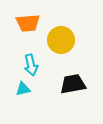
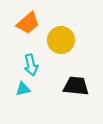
orange trapezoid: rotated 35 degrees counterclockwise
black trapezoid: moved 3 px right, 2 px down; rotated 16 degrees clockwise
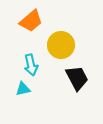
orange trapezoid: moved 3 px right, 2 px up
yellow circle: moved 5 px down
black trapezoid: moved 1 px right, 8 px up; rotated 56 degrees clockwise
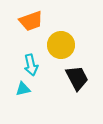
orange trapezoid: rotated 20 degrees clockwise
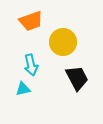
yellow circle: moved 2 px right, 3 px up
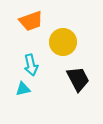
black trapezoid: moved 1 px right, 1 px down
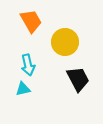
orange trapezoid: rotated 100 degrees counterclockwise
yellow circle: moved 2 px right
cyan arrow: moved 3 px left
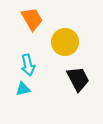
orange trapezoid: moved 1 px right, 2 px up
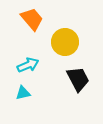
orange trapezoid: rotated 10 degrees counterclockwise
cyan arrow: rotated 100 degrees counterclockwise
cyan triangle: moved 4 px down
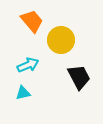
orange trapezoid: moved 2 px down
yellow circle: moved 4 px left, 2 px up
black trapezoid: moved 1 px right, 2 px up
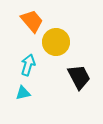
yellow circle: moved 5 px left, 2 px down
cyan arrow: rotated 50 degrees counterclockwise
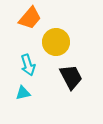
orange trapezoid: moved 2 px left, 3 px up; rotated 80 degrees clockwise
cyan arrow: rotated 145 degrees clockwise
black trapezoid: moved 8 px left
